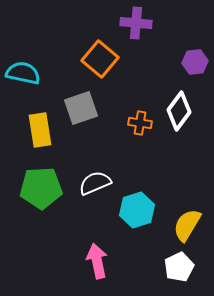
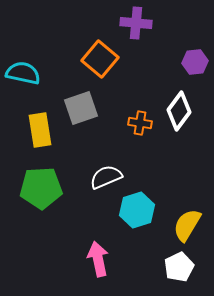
white semicircle: moved 11 px right, 6 px up
pink arrow: moved 1 px right, 2 px up
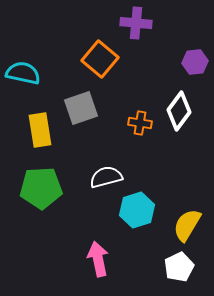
white semicircle: rotated 8 degrees clockwise
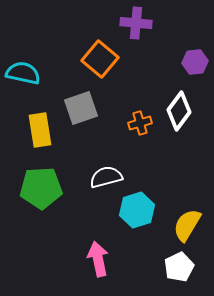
orange cross: rotated 25 degrees counterclockwise
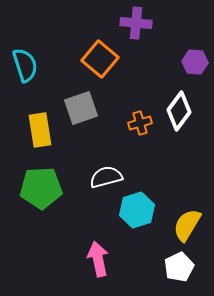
purple hexagon: rotated 10 degrees clockwise
cyan semicircle: moved 2 px right, 8 px up; rotated 60 degrees clockwise
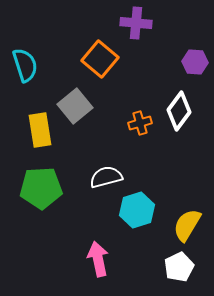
gray square: moved 6 px left, 2 px up; rotated 20 degrees counterclockwise
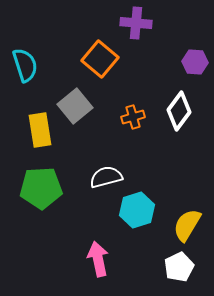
orange cross: moved 7 px left, 6 px up
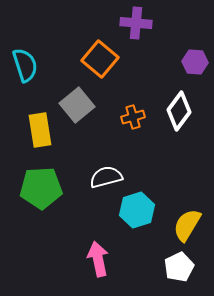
gray square: moved 2 px right, 1 px up
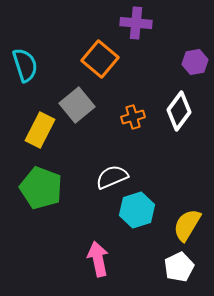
purple hexagon: rotated 15 degrees counterclockwise
yellow rectangle: rotated 36 degrees clockwise
white semicircle: moved 6 px right; rotated 8 degrees counterclockwise
green pentagon: rotated 24 degrees clockwise
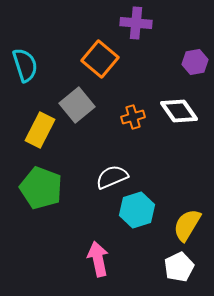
white diamond: rotated 72 degrees counterclockwise
